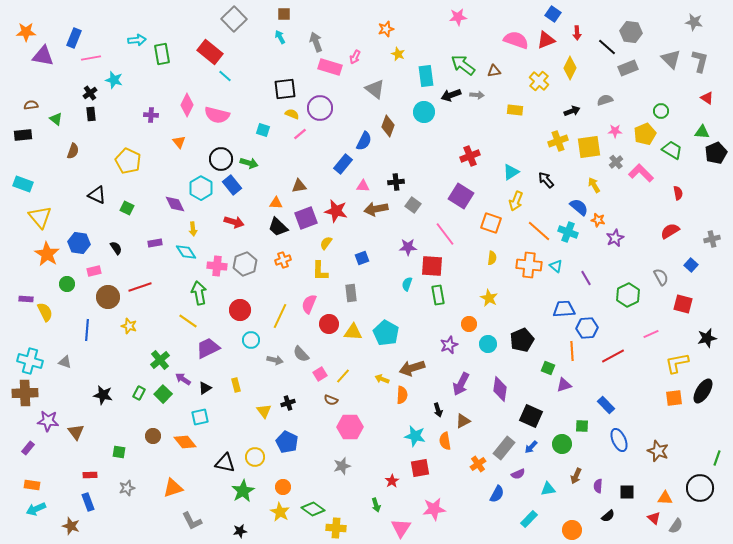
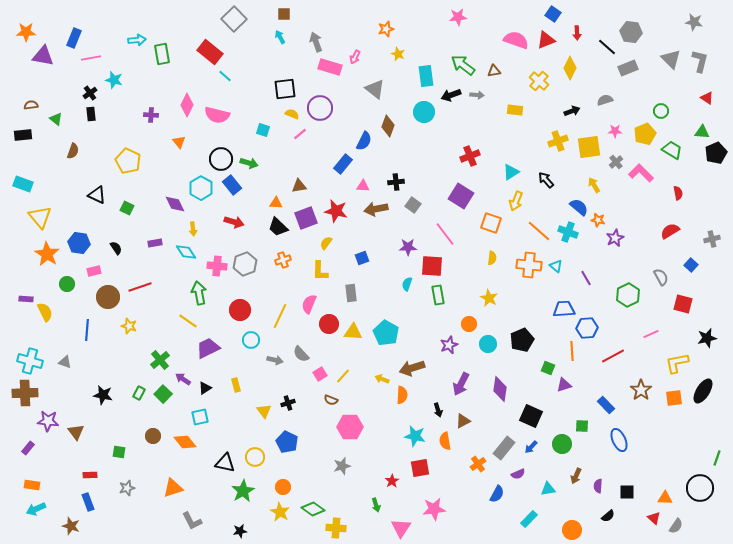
brown star at (658, 451): moved 17 px left, 61 px up; rotated 15 degrees clockwise
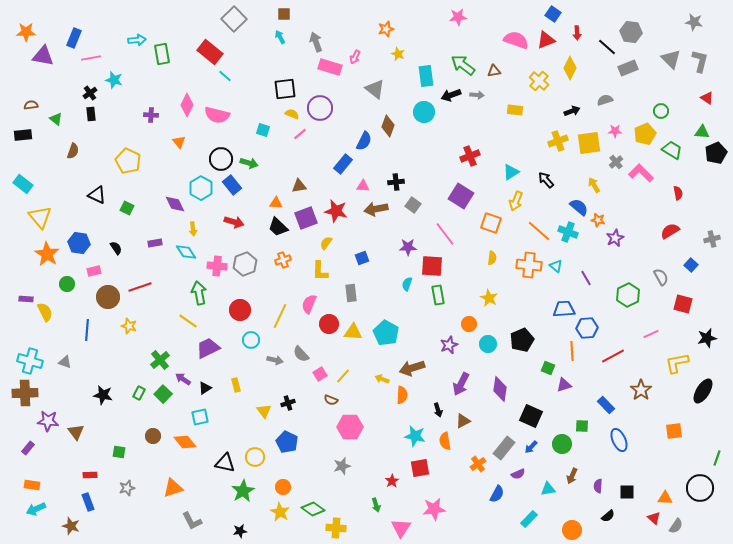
yellow square at (589, 147): moved 4 px up
cyan rectangle at (23, 184): rotated 18 degrees clockwise
orange square at (674, 398): moved 33 px down
brown arrow at (576, 476): moved 4 px left
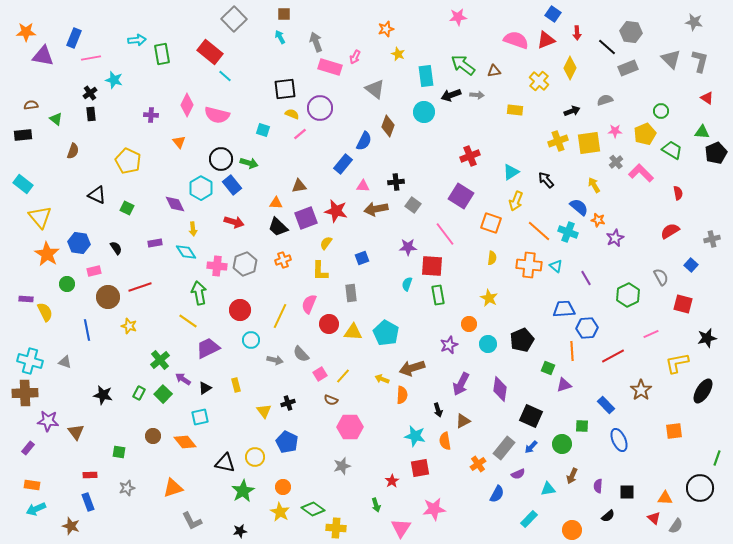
blue line at (87, 330): rotated 15 degrees counterclockwise
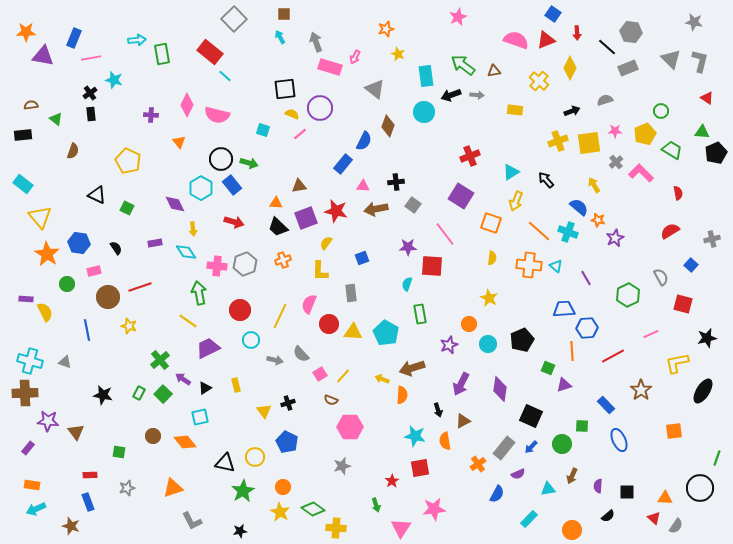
pink star at (458, 17): rotated 18 degrees counterclockwise
green rectangle at (438, 295): moved 18 px left, 19 px down
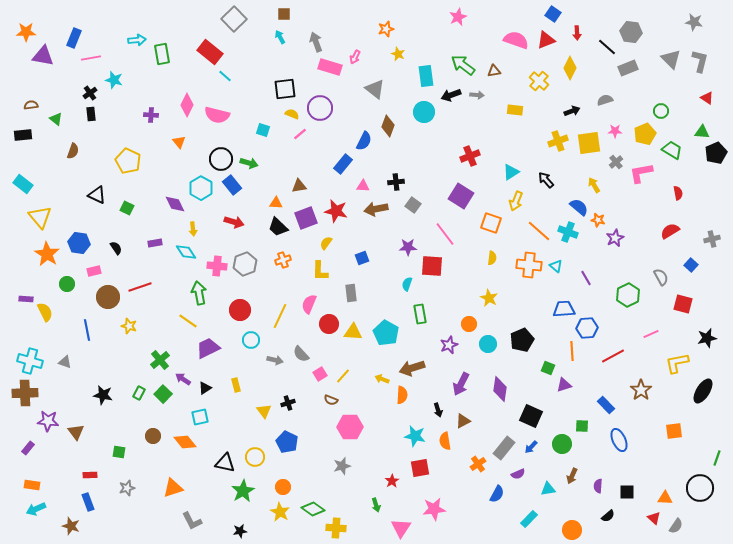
pink L-shape at (641, 173): rotated 55 degrees counterclockwise
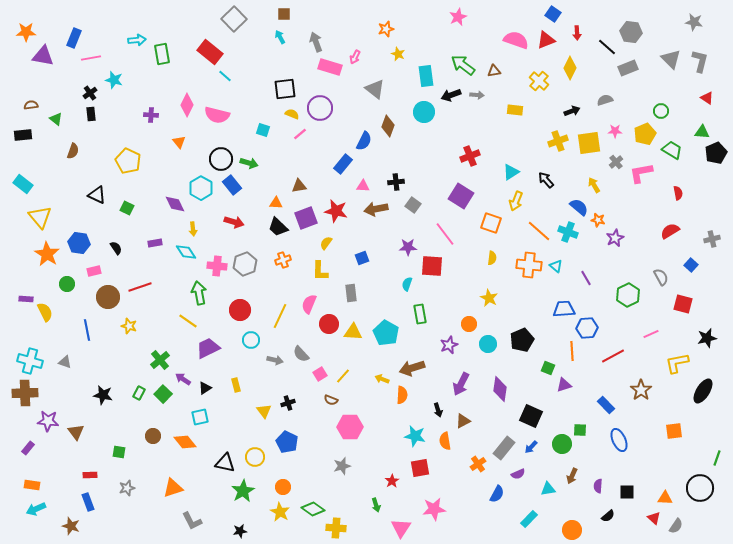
green square at (582, 426): moved 2 px left, 4 px down
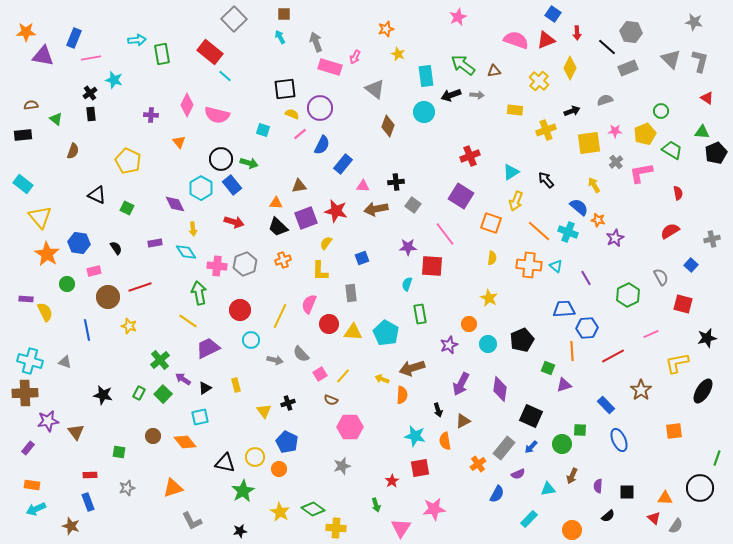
blue semicircle at (364, 141): moved 42 px left, 4 px down
yellow cross at (558, 141): moved 12 px left, 11 px up
purple star at (48, 421): rotated 15 degrees counterclockwise
orange circle at (283, 487): moved 4 px left, 18 px up
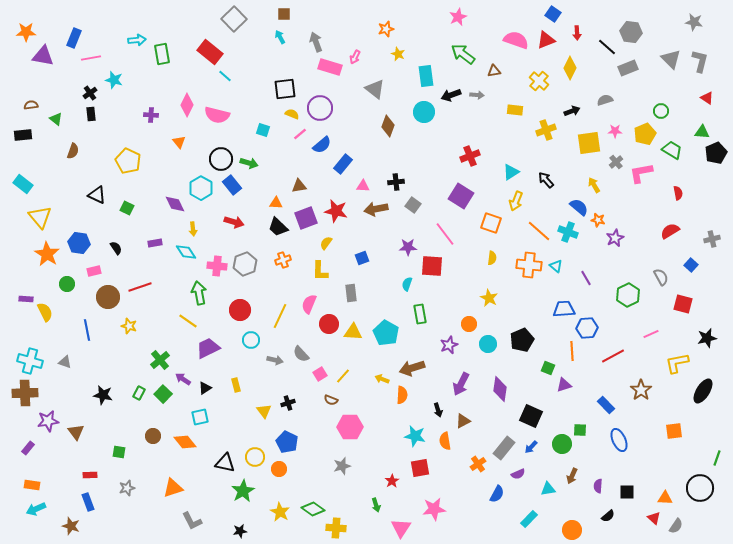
green arrow at (463, 65): moved 11 px up
blue semicircle at (322, 145): rotated 24 degrees clockwise
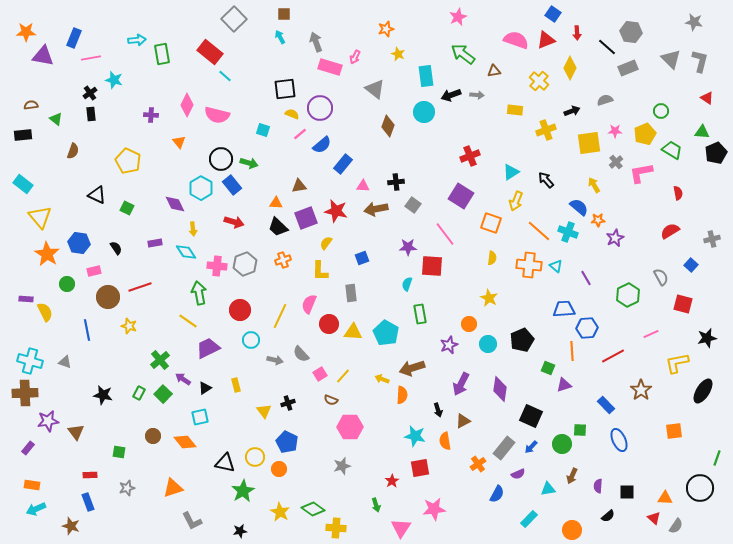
orange star at (598, 220): rotated 16 degrees counterclockwise
